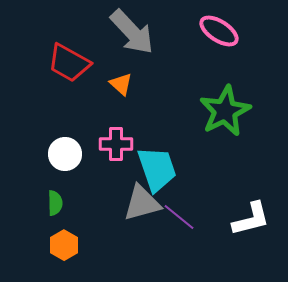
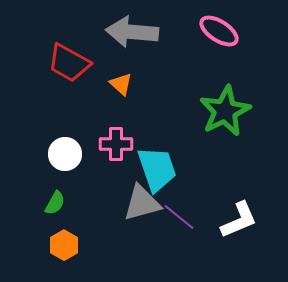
gray arrow: rotated 138 degrees clockwise
green semicircle: rotated 30 degrees clockwise
white L-shape: moved 12 px left, 1 px down; rotated 9 degrees counterclockwise
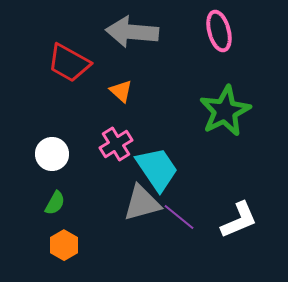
pink ellipse: rotated 42 degrees clockwise
orange triangle: moved 7 px down
pink cross: rotated 32 degrees counterclockwise
white circle: moved 13 px left
cyan trapezoid: rotated 15 degrees counterclockwise
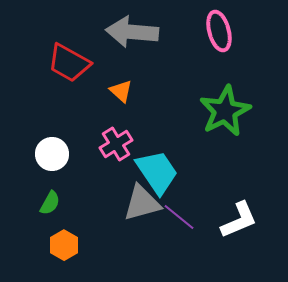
cyan trapezoid: moved 3 px down
green semicircle: moved 5 px left
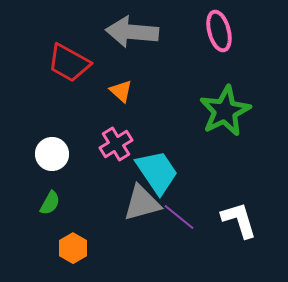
white L-shape: rotated 84 degrees counterclockwise
orange hexagon: moved 9 px right, 3 px down
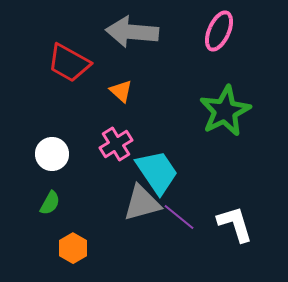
pink ellipse: rotated 39 degrees clockwise
white L-shape: moved 4 px left, 4 px down
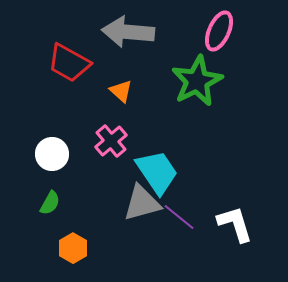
gray arrow: moved 4 px left
green star: moved 28 px left, 30 px up
pink cross: moved 5 px left, 3 px up; rotated 8 degrees counterclockwise
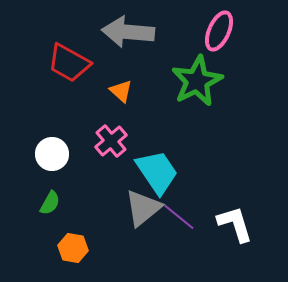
gray triangle: moved 1 px right, 5 px down; rotated 24 degrees counterclockwise
orange hexagon: rotated 20 degrees counterclockwise
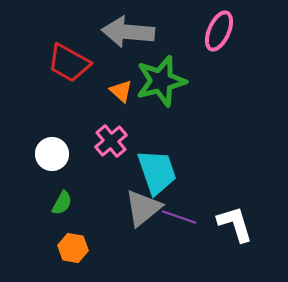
green star: moved 36 px left; rotated 12 degrees clockwise
cyan trapezoid: rotated 15 degrees clockwise
green semicircle: moved 12 px right
purple line: rotated 20 degrees counterclockwise
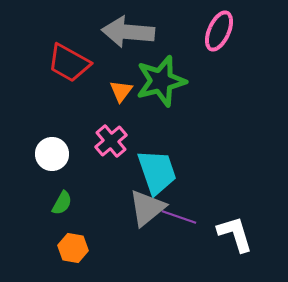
orange triangle: rotated 25 degrees clockwise
gray triangle: moved 4 px right
white L-shape: moved 10 px down
